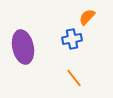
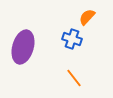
blue cross: rotated 30 degrees clockwise
purple ellipse: rotated 28 degrees clockwise
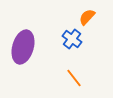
blue cross: rotated 18 degrees clockwise
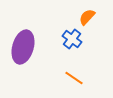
orange line: rotated 18 degrees counterclockwise
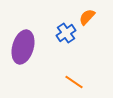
blue cross: moved 6 px left, 6 px up; rotated 18 degrees clockwise
orange line: moved 4 px down
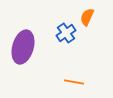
orange semicircle: rotated 18 degrees counterclockwise
orange line: rotated 24 degrees counterclockwise
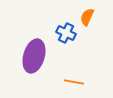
blue cross: rotated 30 degrees counterclockwise
purple ellipse: moved 11 px right, 9 px down
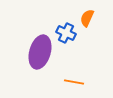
orange semicircle: moved 1 px down
purple ellipse: moved 6 px right, 4 px up
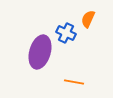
orange semicircle: moved 1 px right, 1 px down
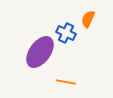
purple ellipse: rotated 20 degrees clockwise
orange line: moved 8 px left
